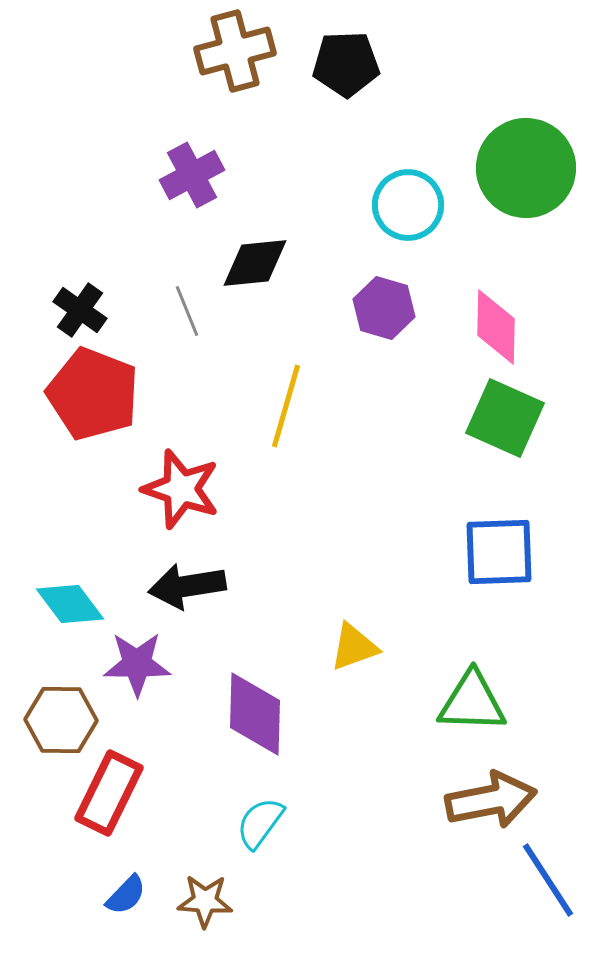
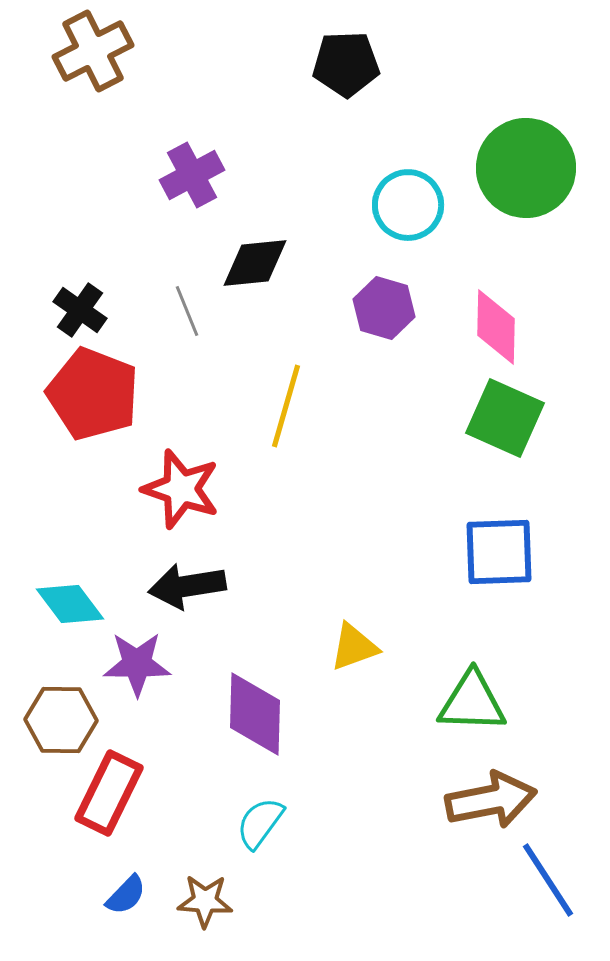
brown cross: moved 142 px left; rotated 12 degrees counterclockwise
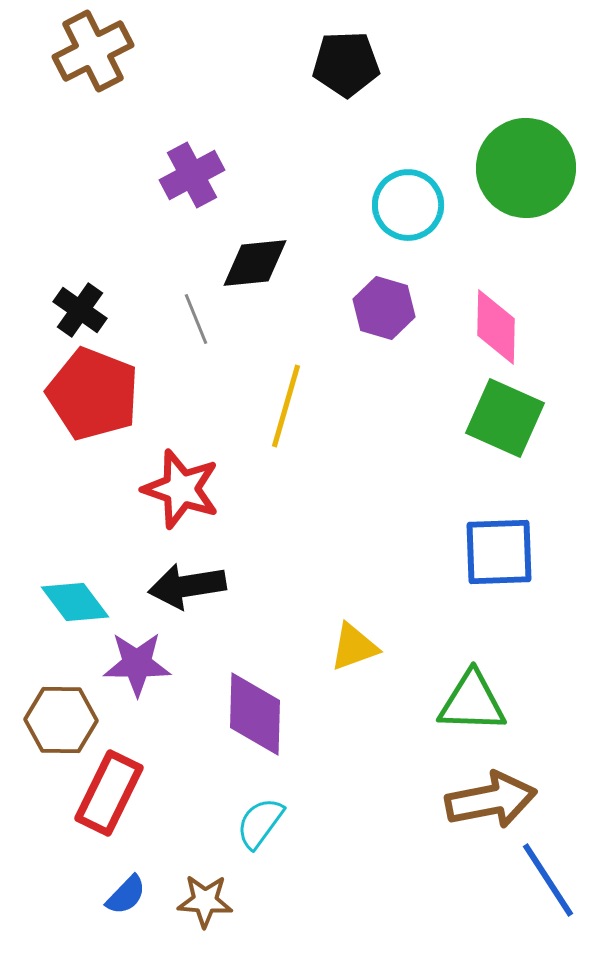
gray line: moved 9 px right, 8 px down
cyan diamond: moved 5 px right, 2 px up
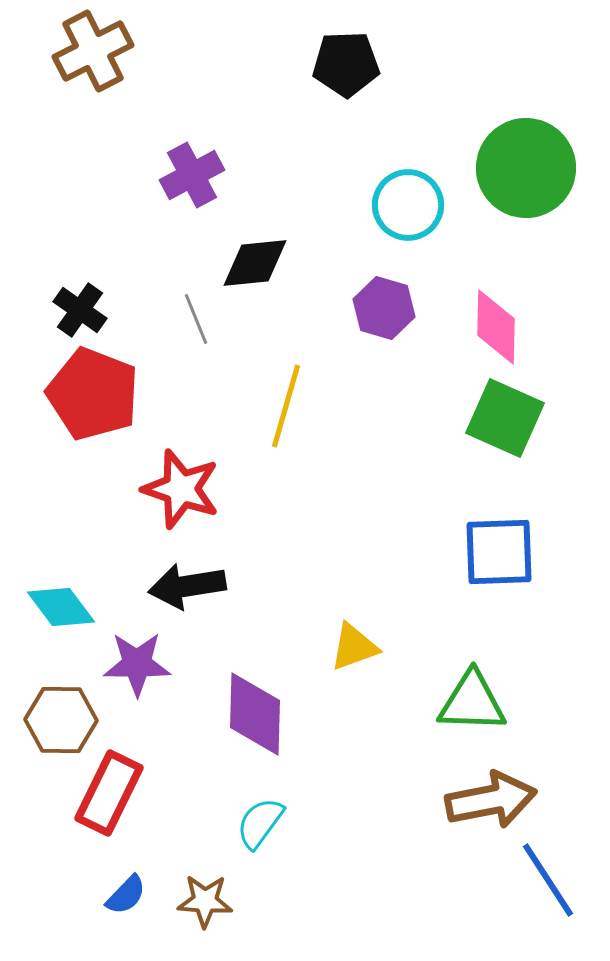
cyan diamond: moved 14 px left, 5 px down
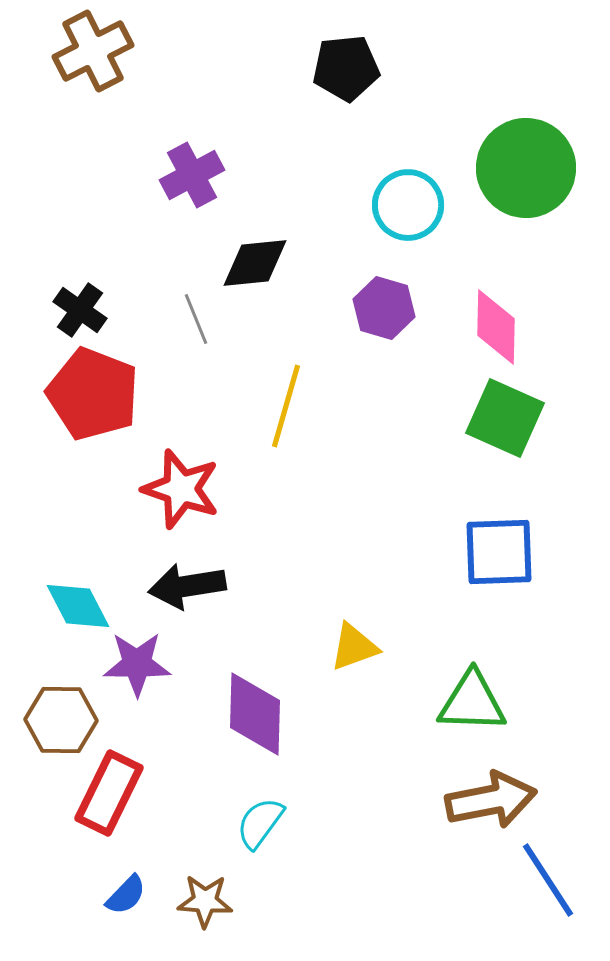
black pentagon: moved 4 px down; rotated 4 degrees counterclockwise
cyan diamond: moved 17 px right, 1 px up; rotated 10 degrees clockwise
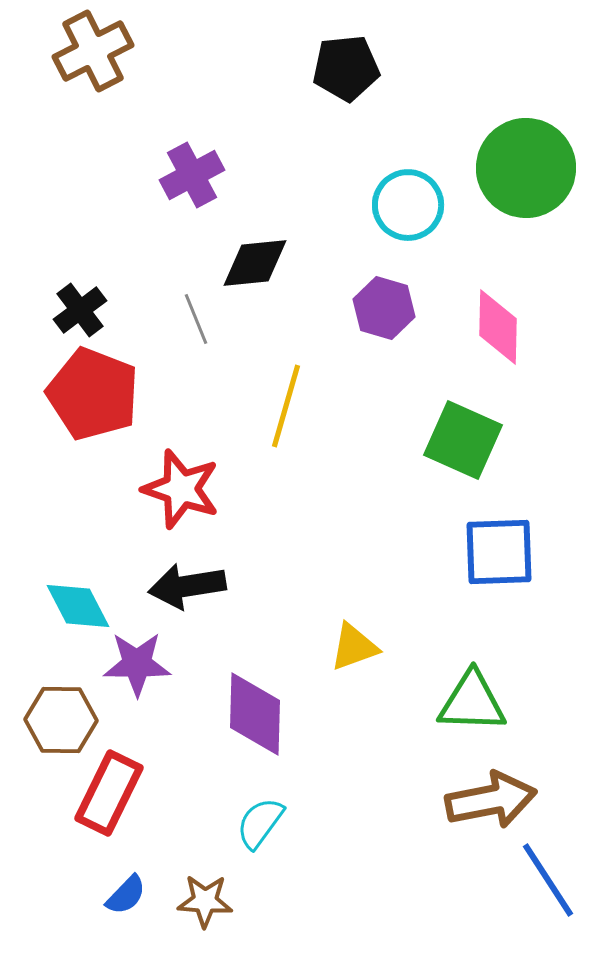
black cross: rotated 18 degrees clockwise
pink diamond: moved 2 px right
green square: moved 42 px left, 22 px down
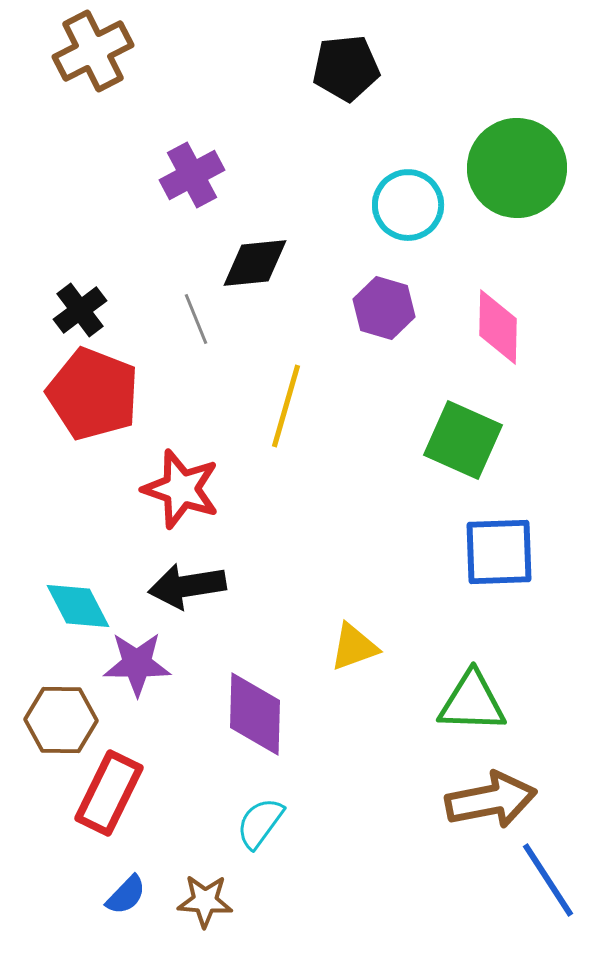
green circle: moved 9 px left
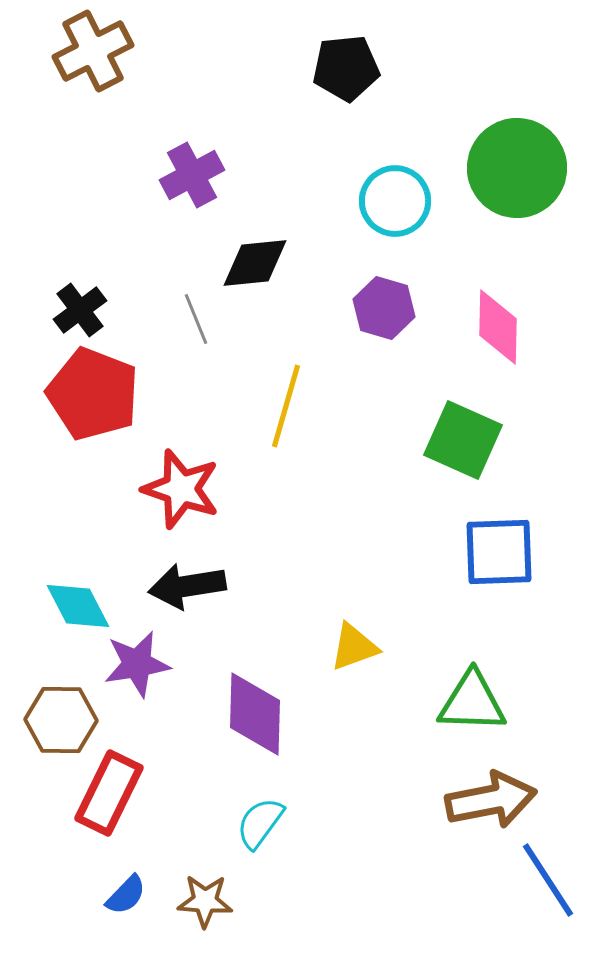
cyan circle: moved 13 px left, 4 px up
purple star: rotated 10 degrees counterclockwise
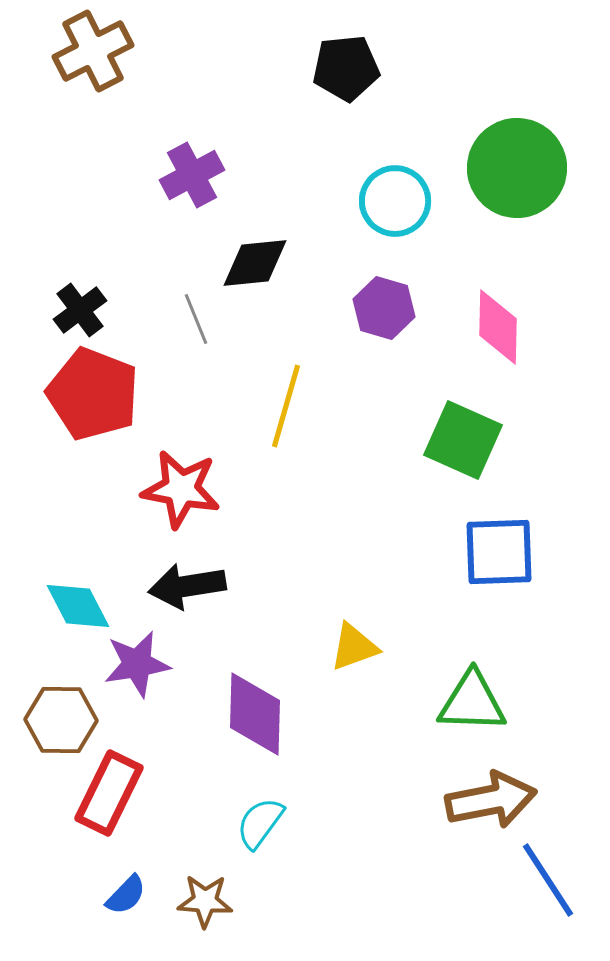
red star: rotated 8 degrees counterclockwise
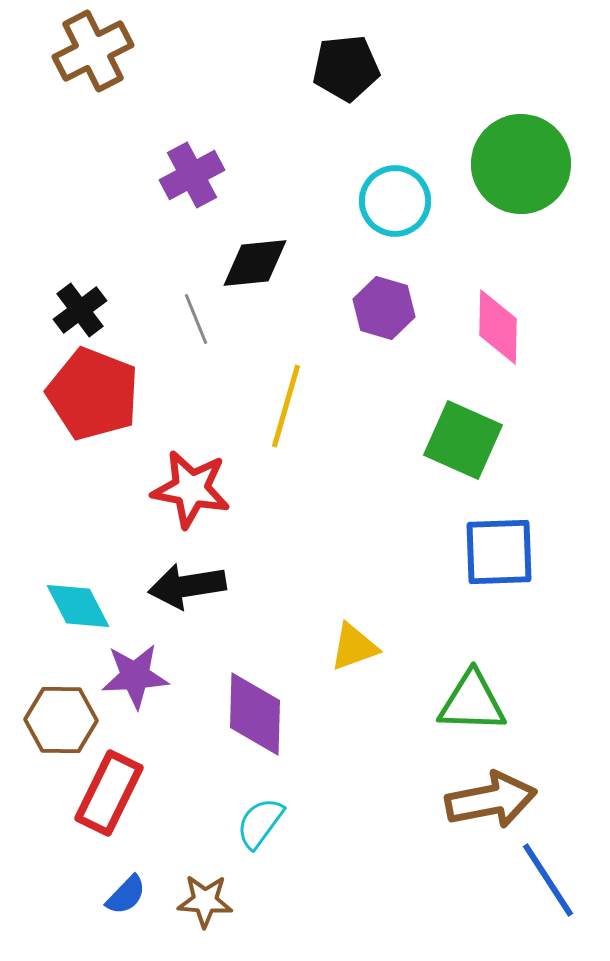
green circle: moved 4 px right, 4 px up
red star: moved 10 px right
purple star: moved 2 px left, 12 px down; rotated 6 degrees clockwise
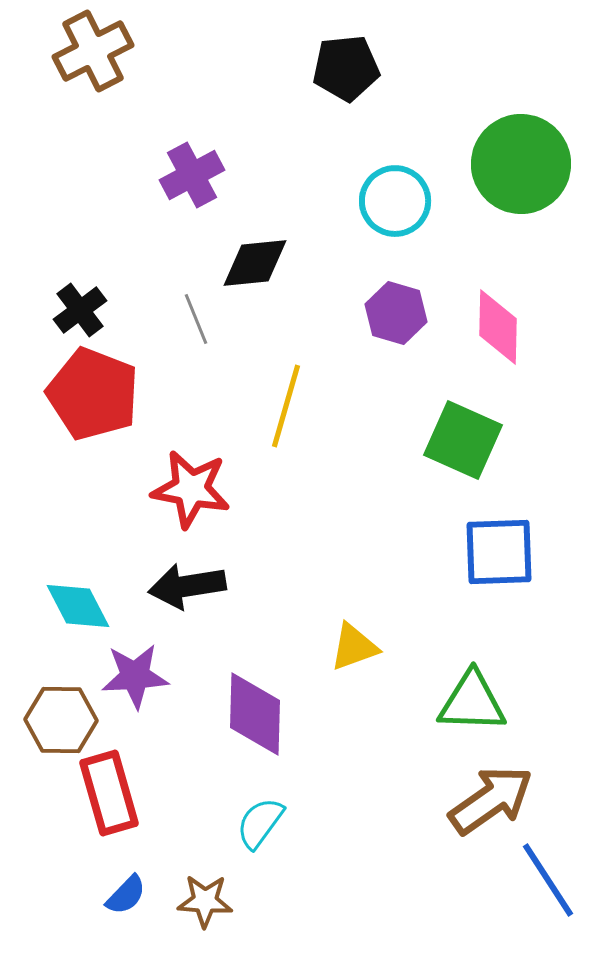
purple hexagon: moved 12 px right, 5 px down
red rectangle: rotated 42 degrees counterclockwise
brown arrow: rotated 24 degrees counterclockwise
